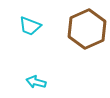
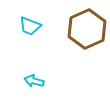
cyan arrow: moved 2 px left, 1 px up
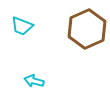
cyan trapezoid: moved 8 px left
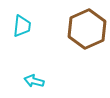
cyan trapezoid: rotated 105 degrees counterclockwise
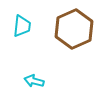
brown hexagon: moved 13 px left
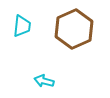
cyan arrow: moved 10 px right
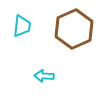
cyan arrow: moved 5 px up; rotated 12 degrees counterclockwise
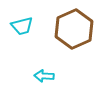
cyan trapezoid: rotated 70 degrees clockwise
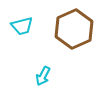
cyan arrow: moved 1 px left; rotated 66 degrees counterclockwise
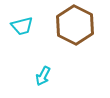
brown hexagon: moved 1 px right, 4 px up; rotated 9 degrees counterclockwise
